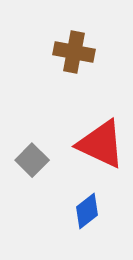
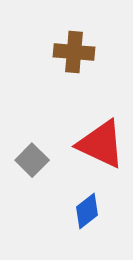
brown cross: rotated 6 degrees counterclockwise
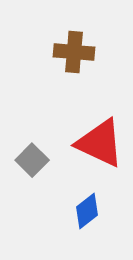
red triangle: moved 1 px left, 1 px up
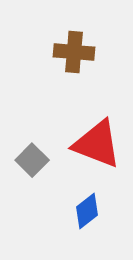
red triangle: moved 3 px left, 1 px down; rotated 4 degrees counterclockwise
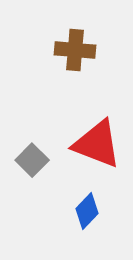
brown cross: moved 1 px right, 2 px up
blue diamond: rotated 9 degrees counterclockwise
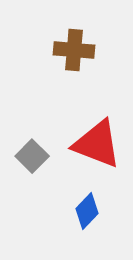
brown cross: moved 1 px left
gray square: moved 4 px up
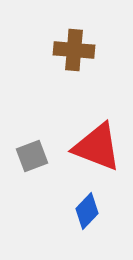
red triangle: moved 3 px down
gray square: rotated 24 degrees clockwise
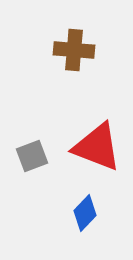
blue diamond: moved 2 px left, 2 px down
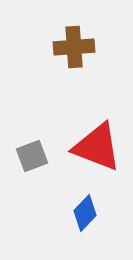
brown cross: moved 3 px up; rotated 9 degrees counterclockwise
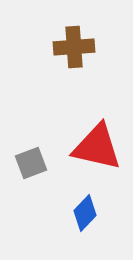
red triangle: rotated 8 degrees counterclockwise
gray square: moved 1 px left, 7 px down
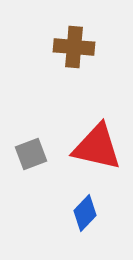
brown cross: rotated 9 degrees clockwise
gray square: moved 9 px up
